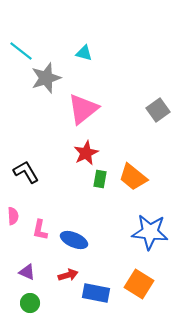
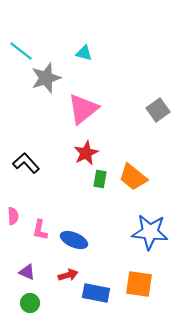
black L-shape: moved 9 px up; rotated 12 degrees counterclockwise
orange square: rotated 24 degrees counterclockwise
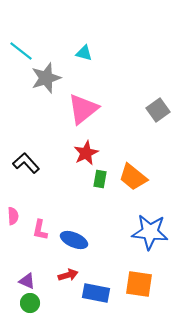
purple triangle: moved 9 px down
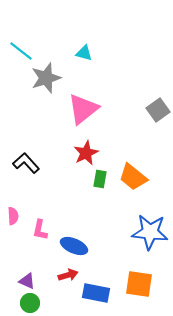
blue ellipse: moved 6 px down
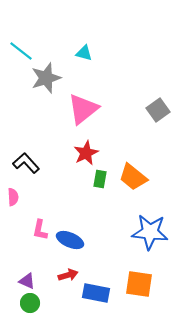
pink semicircle: moved 19 px up
blue ellipse: moved 4 px left, 6 px up
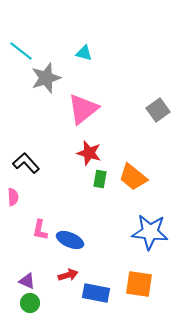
red star: moved 3 px right; rotated 30 degrees counterclockwise
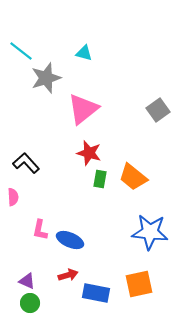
orange square: rotated 20 degrees counterclockwise
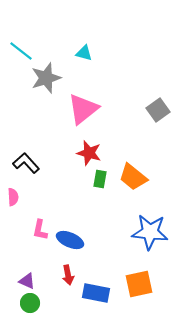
red arrow: rotated 96 degrees clockwise
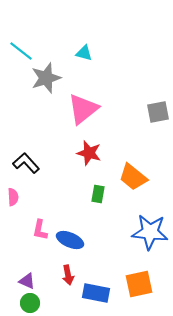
gray square: moved 2 px down; rotated 25 degrees clockwise
green rectangle: moved 2 px left, 15 px down
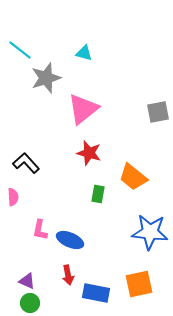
cyan line: moved 1 px left, 1 px up
